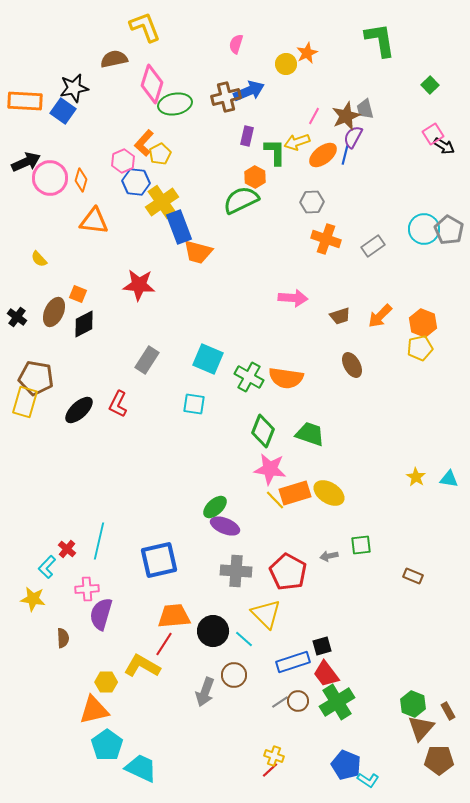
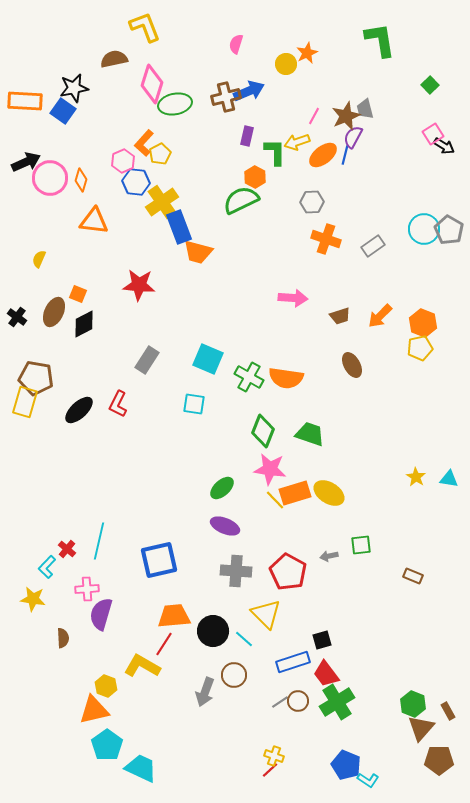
yellow semicircle at (39, 259): rotated 66 degrees clockwise
green ellipse at (215, 507): moved 7 px right, 19 px up
black square at (322, 646): moved 6 px up
yellow hexagon at (106, 682): moved 4 px down; rotated 20 degrees clockwise
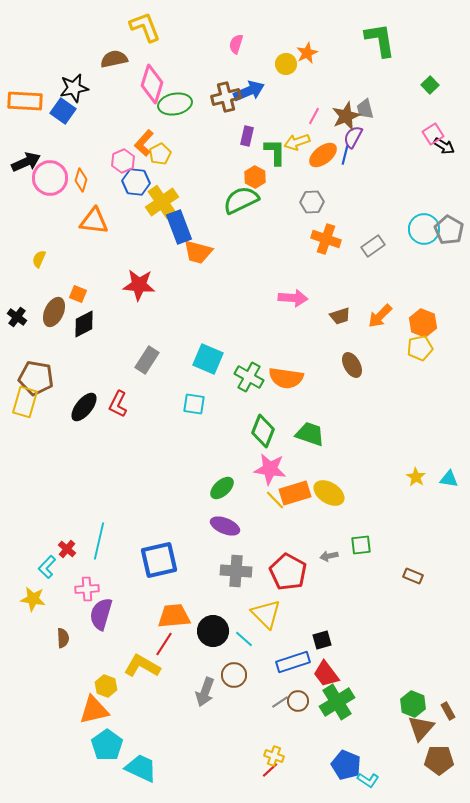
black ellipse at (79, 410): moved 5 px right, 3 px up; rotated 8 degrees counterclockwise
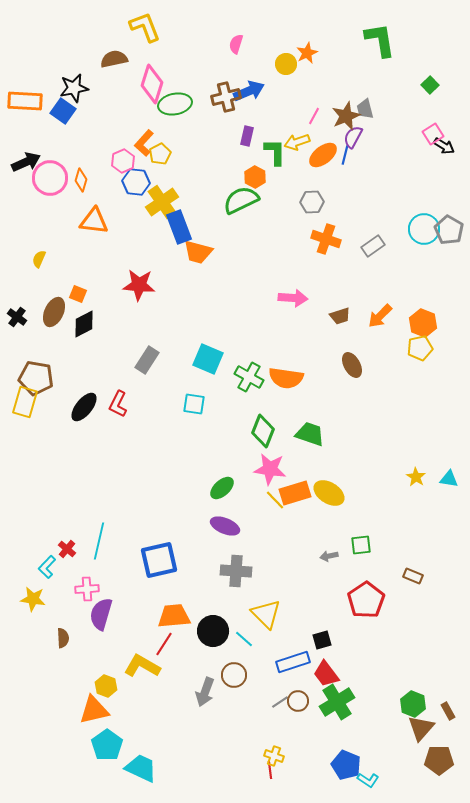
red pentagon at (288, 572): moved 78 px right, 28 px down; rotated 9 degrees clockwise
red line at (270, 770): rotated 54 degrees counterclockwise
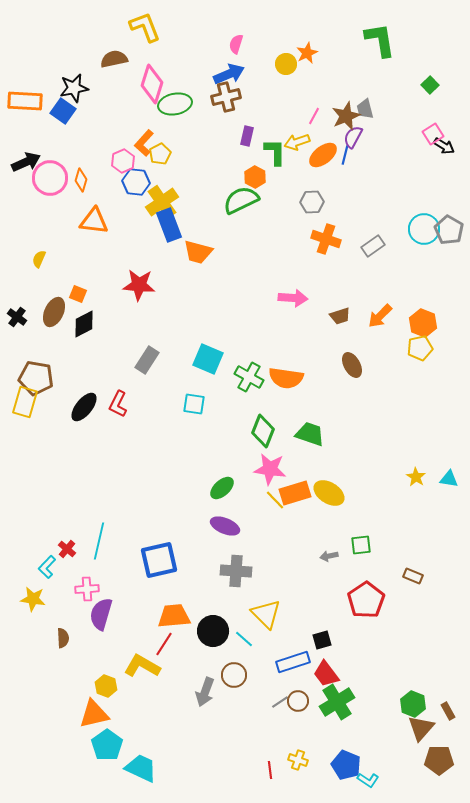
blue arrow at (249, 91): moved 20 px left, 17 px up
blue rectangle at (179, 227): moved 10 px left, 2 px up
orange triangle at (94, 710): moved 4 px down
yellow cross at (274, 756): moved 24 px right, 4 px down
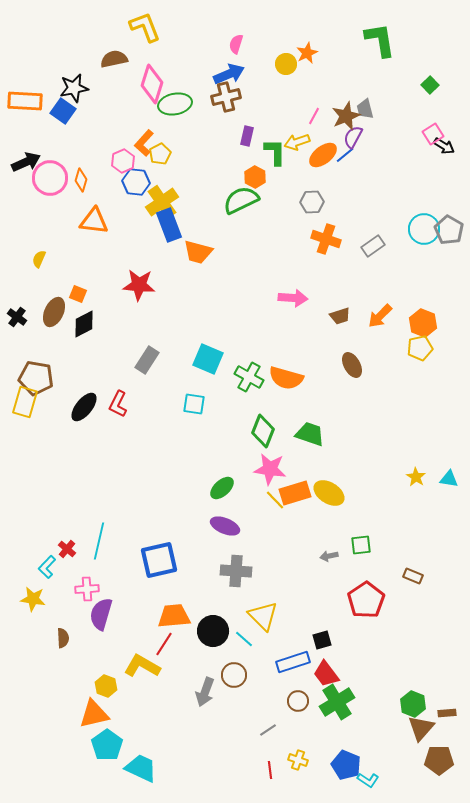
blue line at (345, 155): rotated 36 degrees clockwise
orange semicircle at (286, 378): rotated 8 degrees clockwise
yellow triangle at (266, 614): moved 3 px left, 2 px down
gray line at (280, 702): moved 12 px left, 28 px down
brown rectangle at (448, 711): moved 1 px left, 2 px down; rotated 66 degrees counterclockwise
